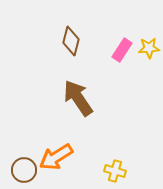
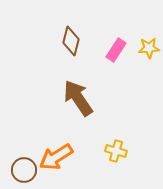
pink rectangle: moved 6 px left
yellow cross: moved 1 px right, 20 px up
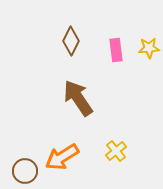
brown diamond: rotated 12 degrees clockwise
pink rectangle: rotated 40 degrees counterclockwise
yellow cross: rotated 35 degrees clockwise
orange arrow: moved 6 px right
brown circle: moved 1 px right, 1 px down
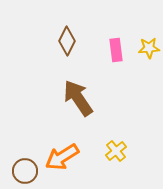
brown diamond: moved 4 px left
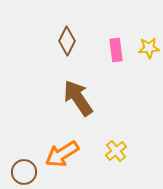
orange arrow: moved 3 px up
brown circle: moved 1 px left, 1 px down
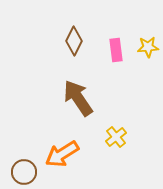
brown diamond: moved 7 px right
yellow star: moved 1 px left, 1 px up
yellow cross: moved 14 px up
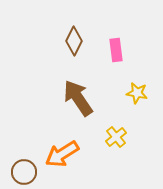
yellow star: moved 11 px left, 46 px down; rotated 15 degrees clockwise
